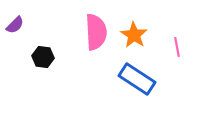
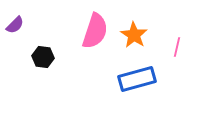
pink semicircle: moved 1 px left, 1 px up; rotated 21 degrees clockwise
pink line: rotated 24 degrees clockwise
blue rectangle: rotated 48 degrees counterclockwise
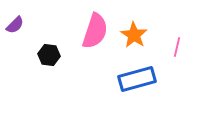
black hexagon: moved 6 px right, 2 px up
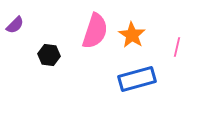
orange star: moved 2 px left
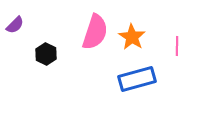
pink semicircle: moved 1 px down
orange star: moved 2 px down
pink line: moved 1 px up; rotated 12 degrees counterclockwise
black hexagon: moved 3 px left, 1 px up; rotated 20 degrees clockwise
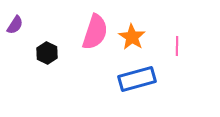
purple semicircle: rotated 12 degrees counterclockwise
black hexagon: moved 1 px right, 1 px up
